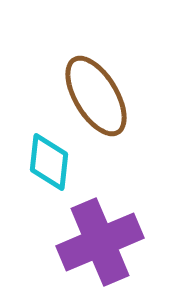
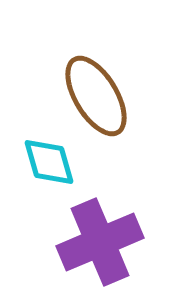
cyan diamond: rotated 22 degrees counterclockwise
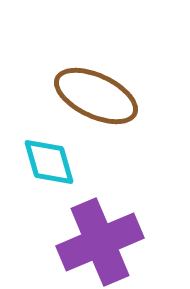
brown ellipse: rotated 34 degrees counterclockwise
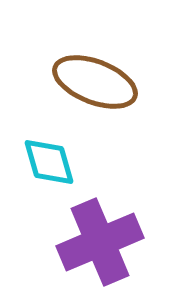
brown ellipse: moved 1 px left, 14 px up; rotated 4 degrees counterclockwise
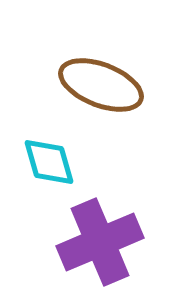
brown ellipse: moved 6 px right, 3 px down
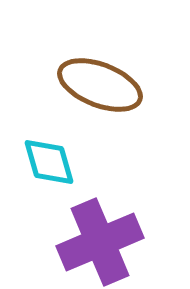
brown ellipse: moved 1 px left
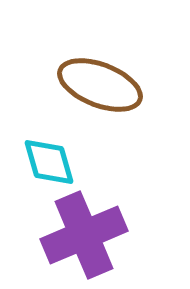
purple cross: moved 16 px left, 7 px up
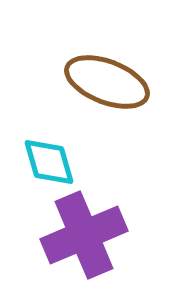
brown ellipse: moved 7 px right, 3 px up
